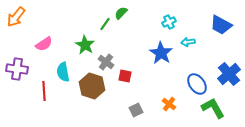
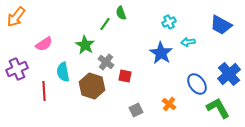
green semicircle: rotated 64 degrees counterclockwise
purple cross: rotated 30 degrees counterclockwise
green L-shape: moved 5 px right
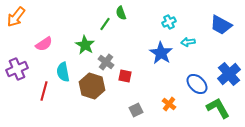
blue ellipse: rotated 10 degrees counterclockwise
red line: rotated 18 degrees clockwise
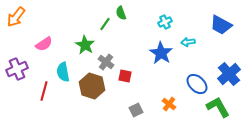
cyan cross: moved 4 px left
green L-shape: moved 1 px up
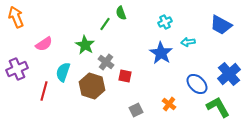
orange arrow: rotated 120 degrees clockwise
cyan semicircle: rotated 30 degrees clockwise
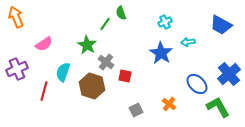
green star: moved 2 px right
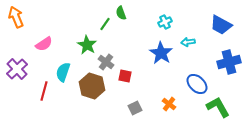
purple cross: rotated 20 degrees counterclockwise
blue cross: moved 12 px up; rotated 25 degrees clockwise
gray square: moved 1 px left, 2 px up
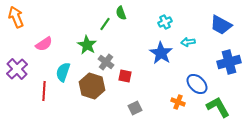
red line: rotated 12 degrees counterclockwise
orange cross: moved 9 px right, 2 px up; rotated 16 degrees counterclockwise
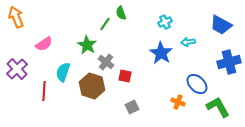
gray square: moved 3 px left, 1 px up
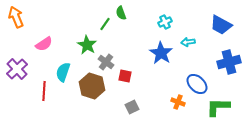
green L-shape: rotated 60 degrees counterclockwise
